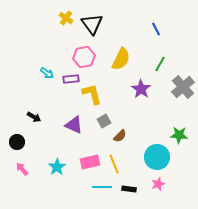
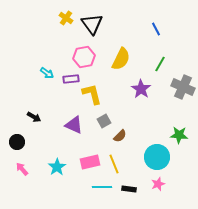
gray cross: rotated 25 degrees counterclockwise
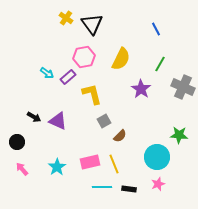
purple rectangle: moved 3 px left, 2 px up; rotated 35 degrees counterclockwise
purple triangle: moved 16 px left, 4 px up
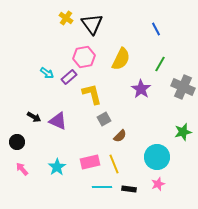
purple rectangle: moved 1 px right
gray square: moved 2 px up
green star: moved 4 px right, 3 px up; rotated 18 degrees counterclockwise
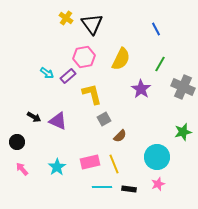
purple rectangle: moved 1 px left, 1 px up
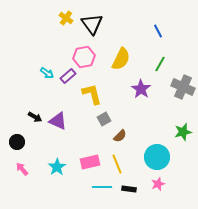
blue line: moved 2 px right, 2 px down
black arrow: moved 1 px right
yellow line: moved 3 px right
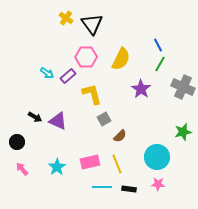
blue line: moved 14 px down
pink hexagon: moved 2 px right; rotated 10 degrees clockwise
pink star: rotated 24 degrees clockwise
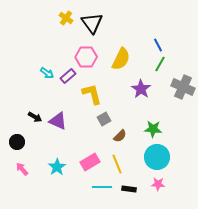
black triangle: moved 1 px up
green star: moved 30 px left, 3 px up; rotated 18 degrees clockwise
pink rectangle: rotated 18 degrees counterclockwise
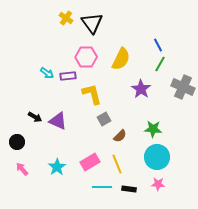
purple rectangle: rotated 35 degrees clockwise
